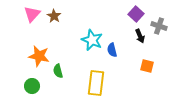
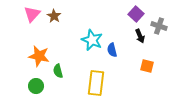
green circle: moved 4 px right
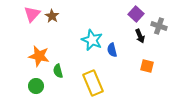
brown star: moved 2 px left
yellow rectangle: moved 3 px left; rotated 30 degrees counterclockwise
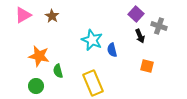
pink triangle: moved 9 px left, 1 px down; rotated 18 degrees clockwise
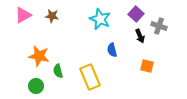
brown star: rotated 24 degrees counterclockwise
cyan star: moved 8 px right, 21 px up
yellow rectangle: moved 3 px left, 6 px up
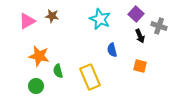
pink triangle: moved 4 px right, 6 px down
orange square: moved 7 px left
